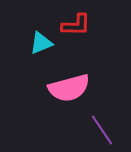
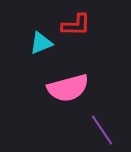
pink semicircle: moved 1 px left
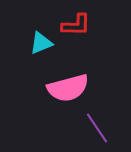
purple line: moved 5 px left, 2 px up
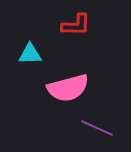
cyan triangle: moved 11 px left, 11 px down; rotated 20 degrees clockwise
purple line: rotated 32 degrees counterclockwise
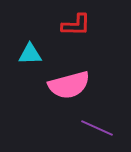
pink semicircle: moved 1 px right, 3 px up
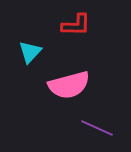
cyan triangle: moved 2 px up; rotated 45 degrees counterclockwise
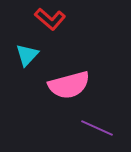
red L-shape: moved 26 px left, 6 px up; rotated 40 degrees clockwise
cyan triangle: moved 3 px left, 3 px down
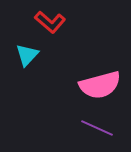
red L-shape: moved 3 px down
pink semicircle: moved 31 px right
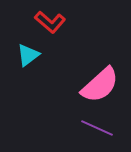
cyan triangle: moved 1 px right; rotated 10 degrees clockwise
pink semicircle: rotated 27 degrees counterclockwise
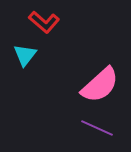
red L-shape: moved 6 px left
cyan triangle: moved 3 px left; rotated 15 degrees counterclockwise
